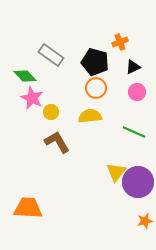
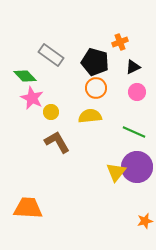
purple circle: moved 1 px left, 15 px up
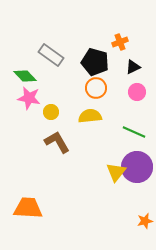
pink star: moved 3 px left; rotated 15 degrees counterclockwise
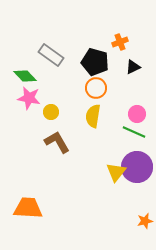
pink circle: moved 22 px down
yellow semicircle: moved 3 px right; rotated 75 degrees counterclockwise
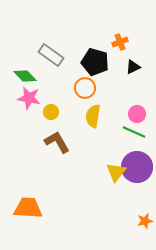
orange circle: moved 11 px left
